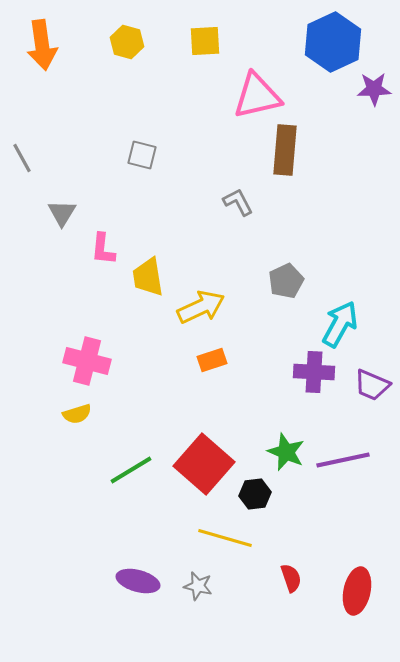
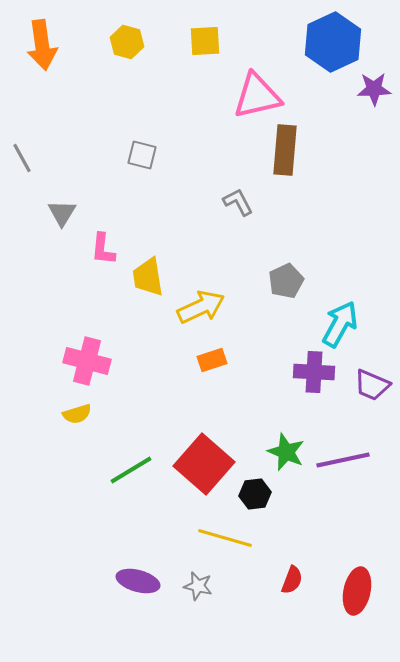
red semicircle: moved 1 px right, 2 px down; rotated 40 degrees clockwise
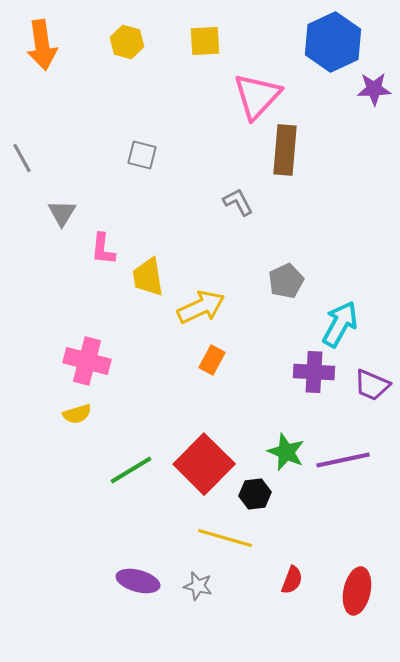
pink triangle: rotated 34 degrees counterclockwise
orange rectangle: rotated 44 degrees counterclockwise
red square: rotated 4 degrees clockwise
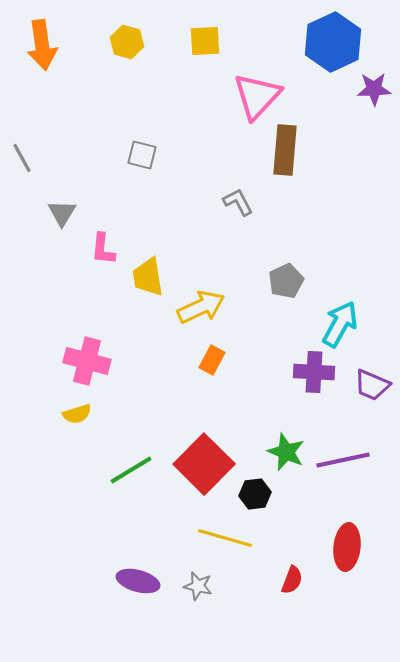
red ellipse: moved 10 px left, 44 px up; rotated 6 degrees counterclockwise
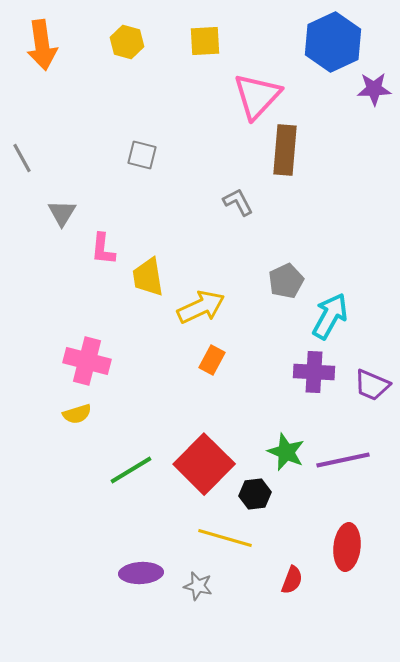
cyan arrow: moved 10 px left, 8 px up
purple ellipse: moved 3 px right, 8 px up; rotated 18 degrees counterclockwise
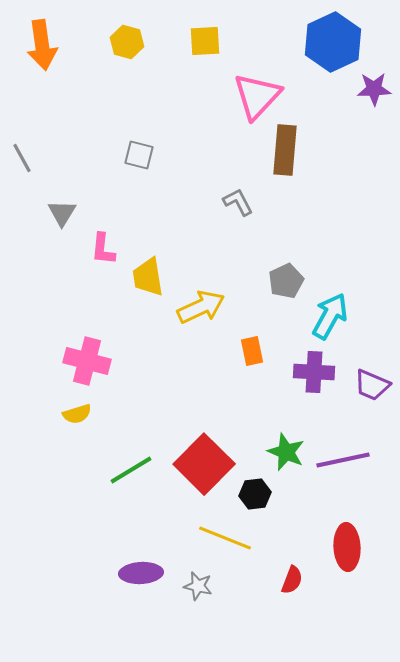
gray square: moved 3 px left
orange rectangle: moved 40 px right, 9 px up; rotated 40 degrees counterclockwise
yellow line: rotated 6 degrees clockwise
red ellipse: rotated 9 degrees counterclockwise
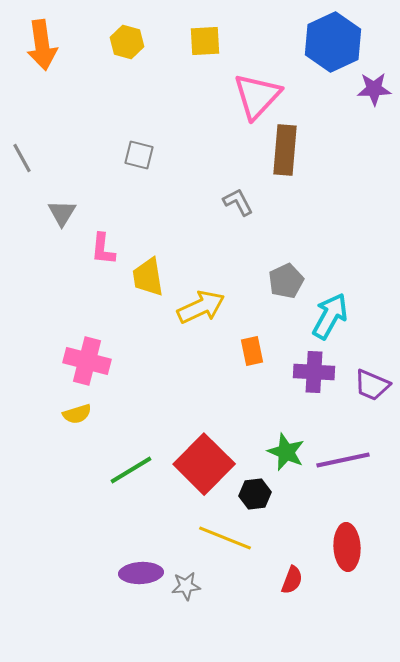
gray star: moved 12 px left; rotated 20 degrees counterclockwise
